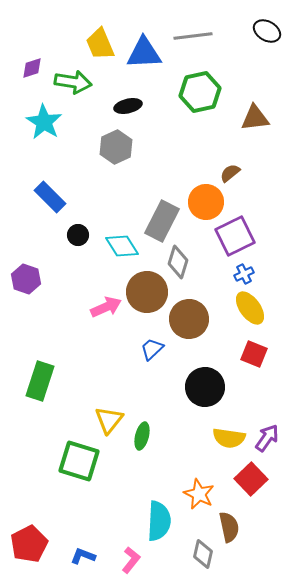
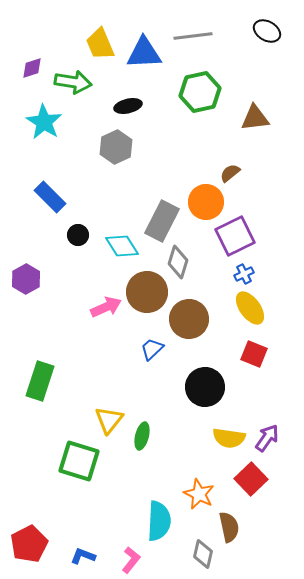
purple hexagon at (26, 279): rotated 12 degrees clockwise
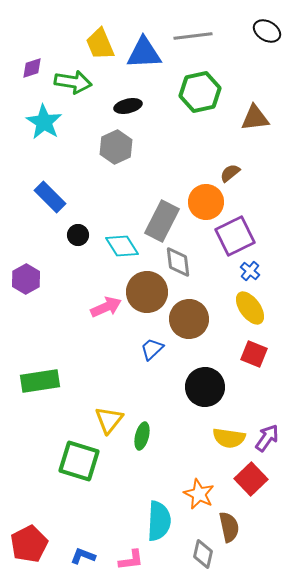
gray diamond at (178, 262): rotated 24 degrees counterclockwise
blue cross at (244, 274): moved 6 px right, 3 px up; rotated 24 degrees counterclockwise
green rectangle at (40, 381): rotated 63 degrees clockwise
pink L-shape at (131, 560): rotated 44 degrees clockwise
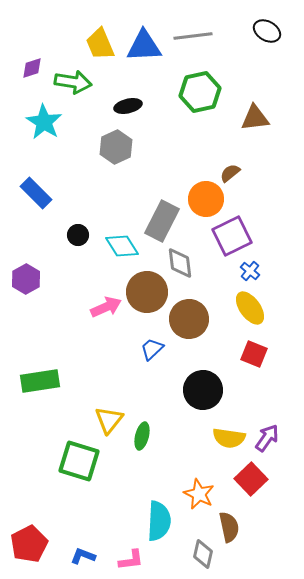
blue triangle at (144, 53): moved 7 px up
blue rectangle at (50, 197): moved 14 px left, 4 px up
orange circle at (206, 202): moved 3 px up
purple square at (235, 236): moved 3 px left
gray diamond at (178, 262): moved 2 px right, 1 px down
black circle at (205, 387): moved 2 px left, 3 px down
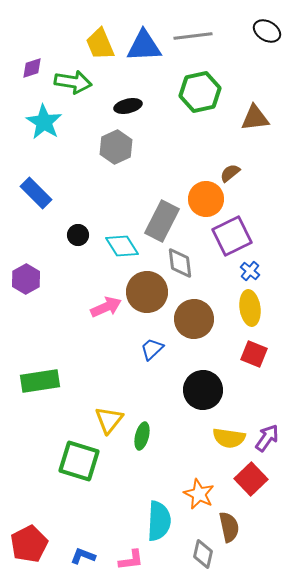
yellow ellipse at (250, 308): rotated 28 degrees clockwise
brown circle at (189, 319): moved 5 px right
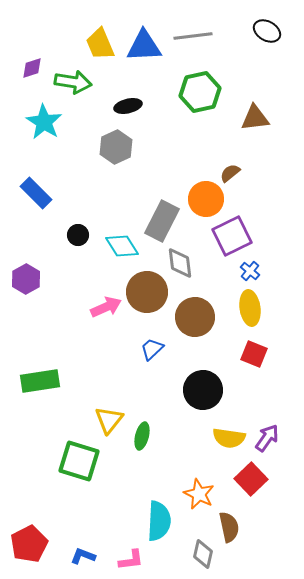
brown circle at (194, 319): moved 1 px right, 2 px up
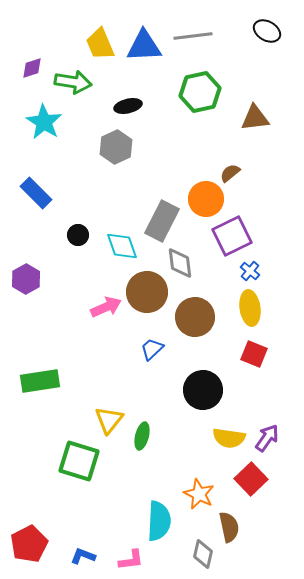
cyan diamond at (122, 246): rotated 12 degrees clockwise
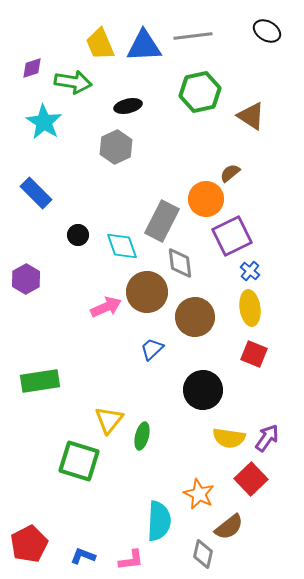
brown triangle at (255, 118): moved 4 px left, 2 px up; rotated 40 degrees clockwise
brown semicircle at (229, 527): rotated 64 degrees clockwise
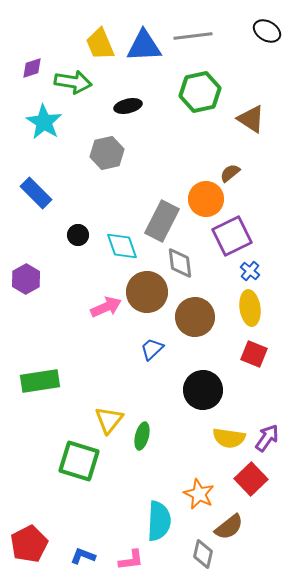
brown triangle at (251, 116): moved 3 px down
gray hexagon at (116, 147): moved 9 px left, 6 px down; rotated 12 degrees clockwise
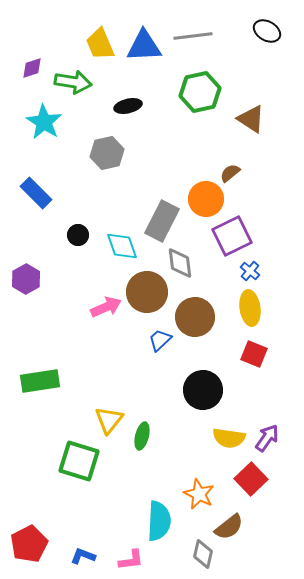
blue trapezoid at (152, 349): moved 8 px right, 9 px up
